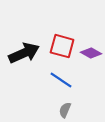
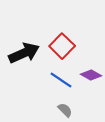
red square: rotated 30 degrees clockwise
purple diamond: moved 22 px down
gray semicircle: rotated 112 degrees clockwise
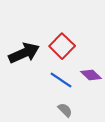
purple diamond: rotated 15 degrees clockwise
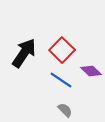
red square: moved 4 px down
black arrow: rotated 32 degrees counterclockwise
purple diamond: moved 4 px up
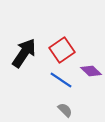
red square: rotated 10 degrees clockwise
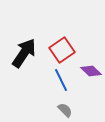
blue line: rotated 30 degrees clockwise
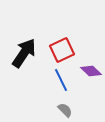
red square: rotated 10 degrees clockwise
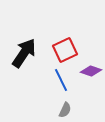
red square: moved 3 px right
purple diamond: rotated 25 degrees counterclockwise
gray semicircle: rotated 70 degrees clockwise
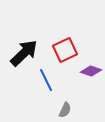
black arrow: rotated 12 degrees clockwise
blue line: moved 15 px left
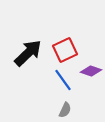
black arrow: moved 4 px right
blue line: moved 17 px right; rotated 10 degrees counterclockwise
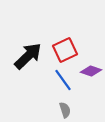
black arrow: moved 3 px down
gray semicircle: rotated 42 degrees counterclockwise
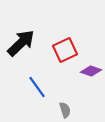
black arrow: moved 7 px left, 13 px up
blue line: moved 26 px left, 7 px down
